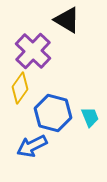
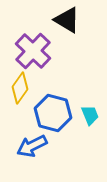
cyan trapezoid: moved 2 px up
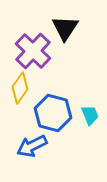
black triangle: moved 2 px left, 8 px down; rotated 32 degrees clockwise
